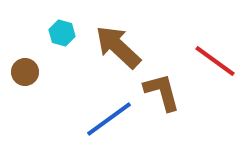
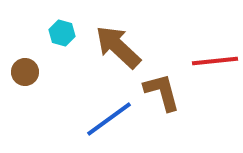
red line: rotated 42 degrees counterclockwise
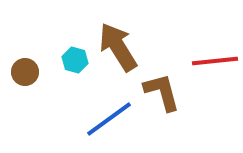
cyan hexagon: moved 13 px right, 27 px down
brown arrow: rotated 15 degrees clockwise
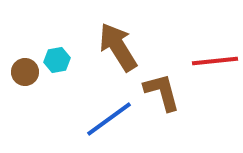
cyan hexagon: moved 18 px left; rotated 25 degrees counterclockwise
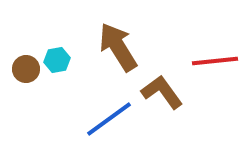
brown circle: moved 1 px right, 3 px up
brown L-shape: rotated 21 degrees counterclockwise
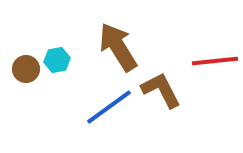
brown L-shape: moved 1 px left, 2 px up; rotated 9 degrees clockwise
blue line: moved 12 px up
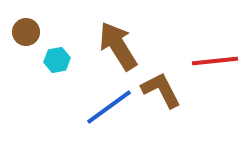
brown arrow: moved 1 px up
brown circle: moved 37 px up
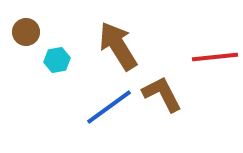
red line: moved 4 px up
brown L-shape: moved 1 px right, 4 px down
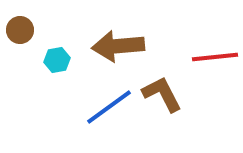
brown circle: moved 6 px left, 2 px up
brown arrow: rotated 63 degrees counterclockwise
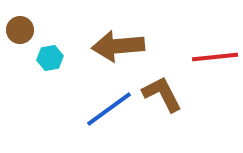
cyan hexagon: moved 7 px left, 2 px up
blue line: moved 2 px down
